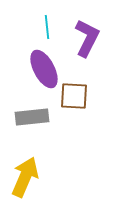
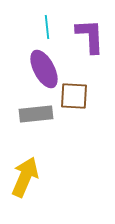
purple L-shape: moved 3 px right, 2 px up; rotated 30 degrees counterclockwise
gray rectangle: moved 4 px right, 3 px up
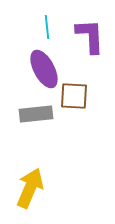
yellow arrow: moved 5 px right, 11 px down
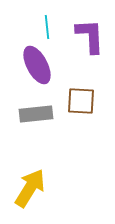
purple ellipse: moved 7 px left, 4 px up
brown square: moved 7 px right, 5 px down
yellow arrow: rotated 9 degrees clockwise
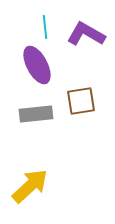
cyan line: moved 2 px left
purple L-shape: moved 4 px left, 2 px up; rotated 57 degrees counterclockwise
brown square: rotated 12 degrees counterclockwise
yellow arrow: moved 2 px up; rotated 15 degrees clockwise
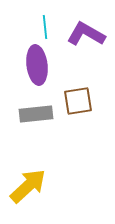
purple ellipse: rotated 21 degrees clockwise
brown square: moved 3 px left
yellow arrow: moved 2 px left
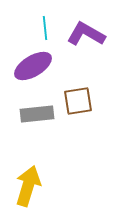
cyan line: moved 1 px down
purple ellipse: moved 4 px left, 1 px down; rotated 66 degrees clockwise
gray rectangle: moved 1 px right
yellow arrow: rotated 30 degrees counterclockwise
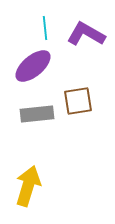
purple ellipse: rotated 9 degrees counterclockwise
